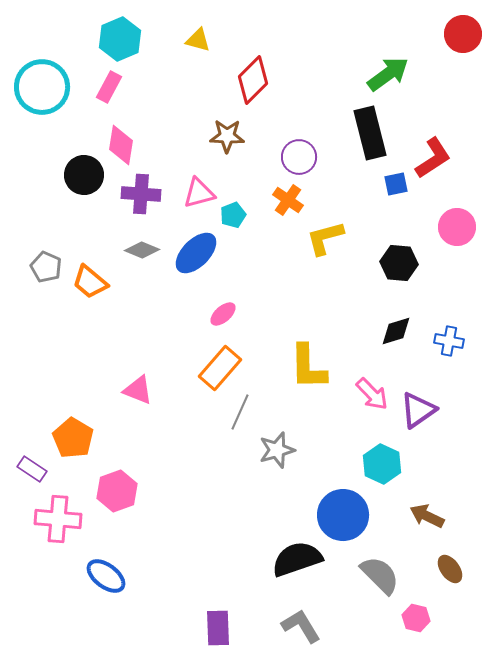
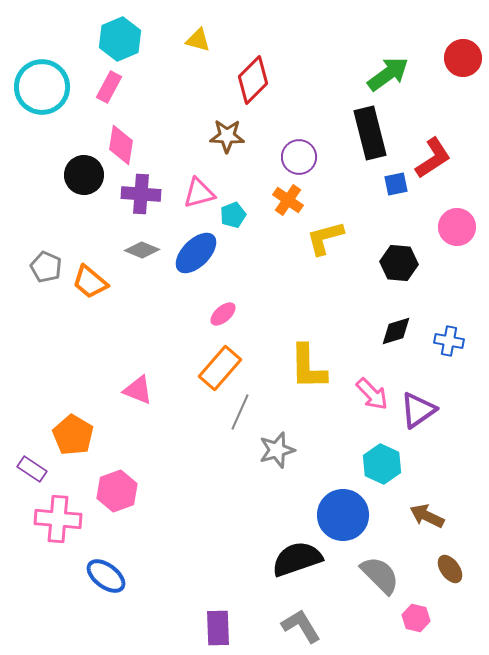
red circle at (463, 34): moved 24 px down
orange pentagon at (73, 438): moved 3 px up
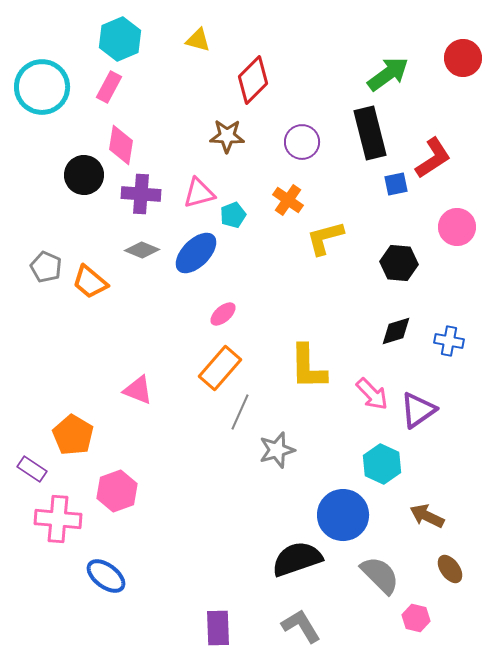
purple circle at (299, 157): moved 3 px right, 15 px up
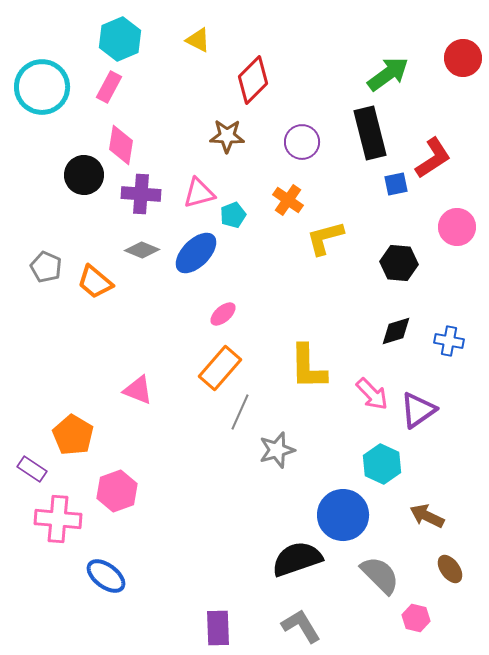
yellow triangle at (198, 40): rotated 12 degrees clockwise
orange trapezoid at (90, 282): moved 5 px right
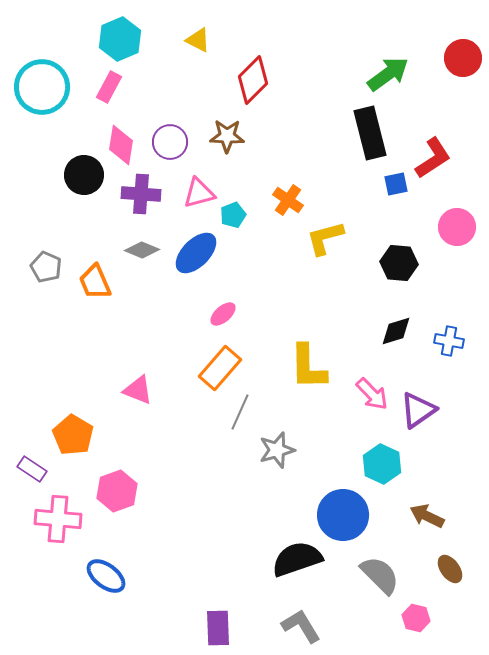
purple circle at (302, 142): moved 132 px left
orange trapezoid at (95, 282): rotated 27 degrees clockwise
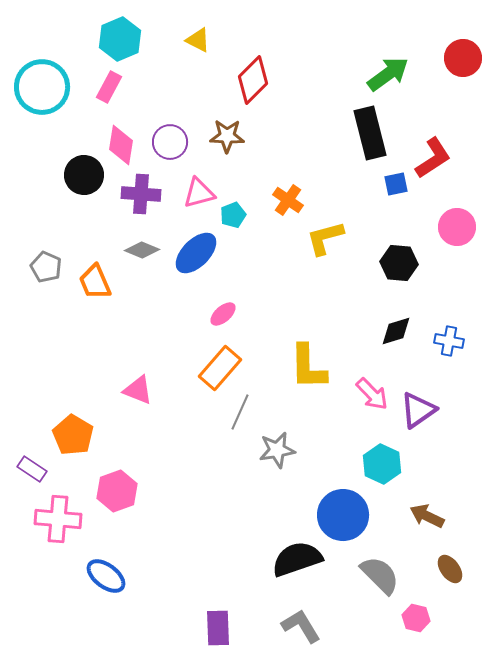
gray star at (277, 450): rotated 6 degrees clockwise
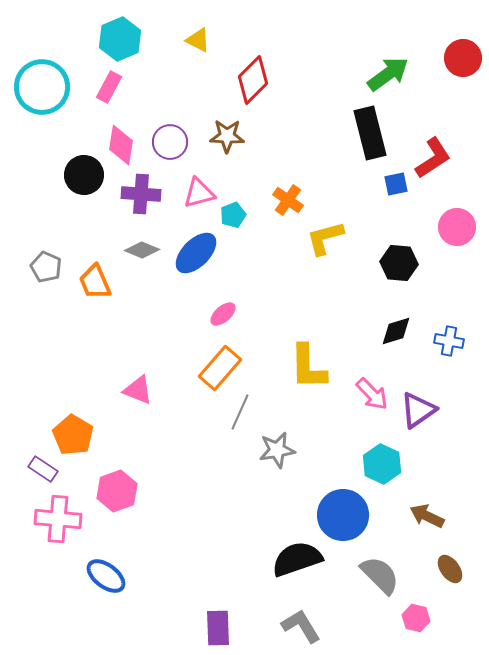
purple rectangle at (32, 469): moved 11 px right
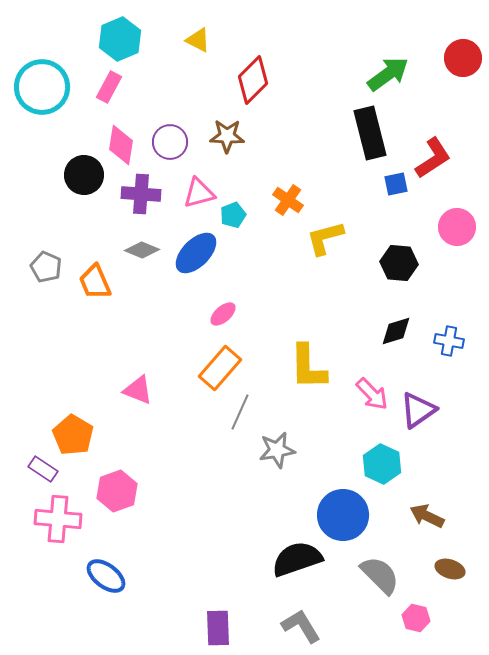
brown ellipse at (450, 569): rotated 36 degrees counterclockwise
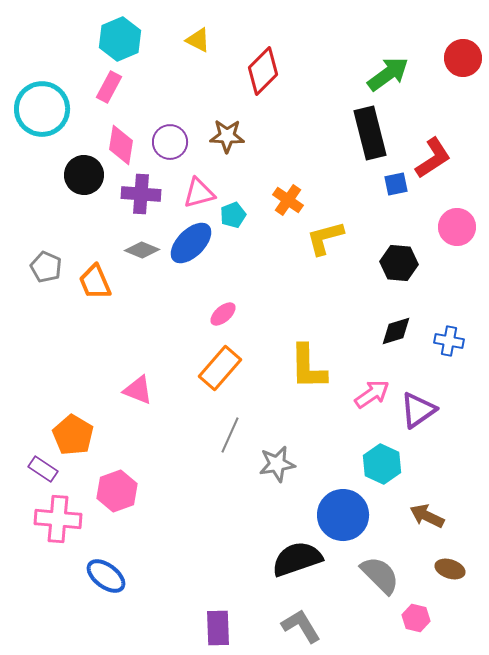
red diamond at (253, 80): moved 10 px right, 9 px up
cyan circle at (42, 87): moved 22 px down
blue ellipse at (196, 253): moved 5 px left, 10 px up
pink arrow at (372, 394): rotated 81 degrees counterclockwise
gray line at (240, 412): moved 10 px left, 23 px down
gray star at (277, 450): moved 14 px down
